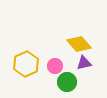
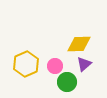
yellow diamond: rotated 50 degrees counterclockwise
purple triangle: moved 1 px down; rotated 28 degrees counterclockwise
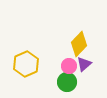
yellow diamond: rotated 45 degrees counterclockwise
pink circle: moved 14 px right
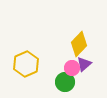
pink circle: moved 3 px right, 2 px down
green circle: moved 2 px left
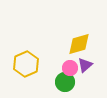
yellow diamond: rotated 30 degrees clockwise
purple triangle: moved 1 px right, 1 px down
pink circle: moved 2 px left
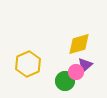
yellow hexagon: moved 2 px right
pink circle: moved 6 px right, 4 px down
green circle: moved 1 px up
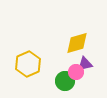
yellow diamond: moved 2 px left, 1 px up
purple triangle: moved 1 px up; rotated 28 degrees clockwise
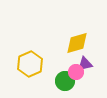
yellow hexagon: moved 2 px right
